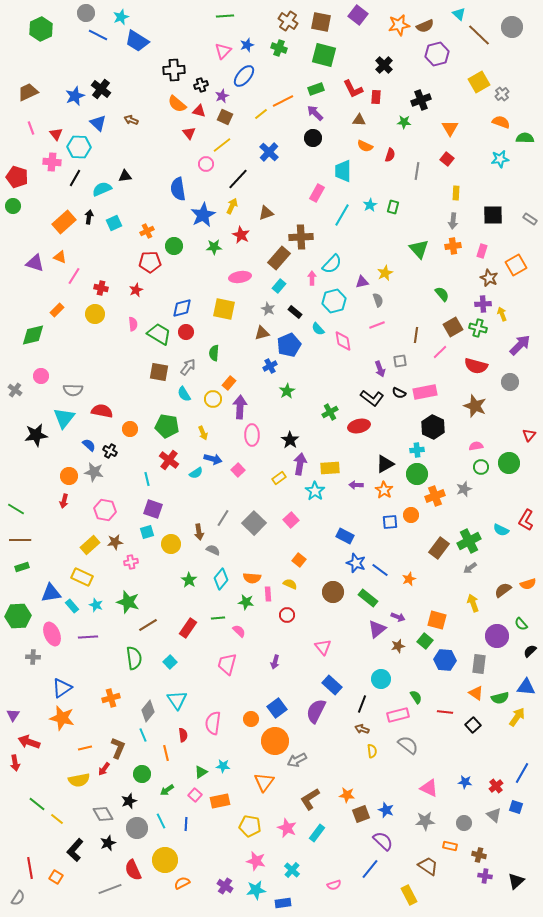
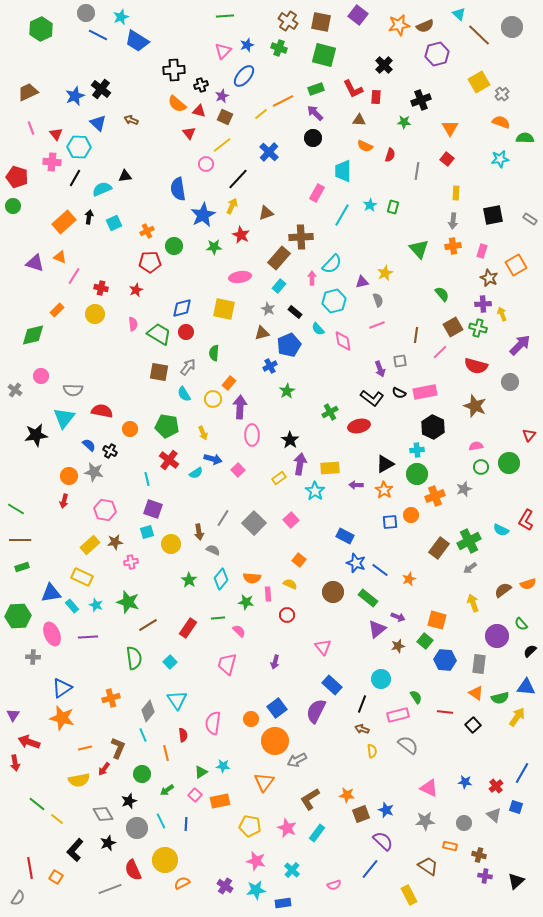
black square at (493, 215): rotated 10 degrees counterclockwise
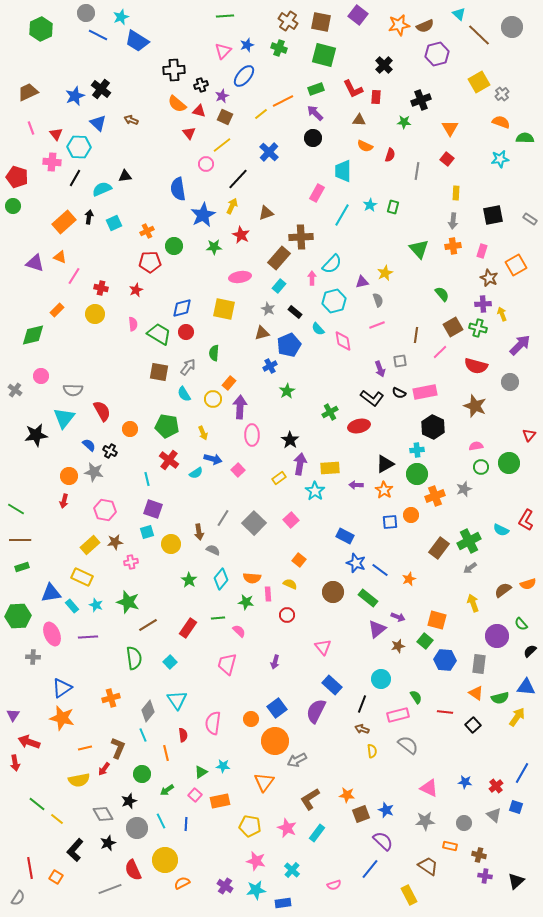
red semicircle at (102, 411): rotated 50 degrees clockwise
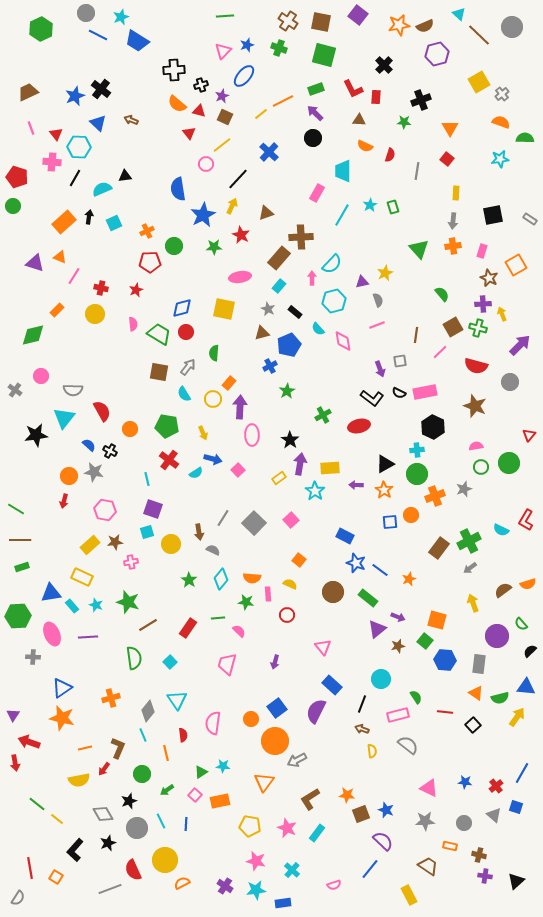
green rectangle at (393, 207): rotated 32 degrees counterclockwise
green cross at (330, 412): moved 7 px left, 3 px down
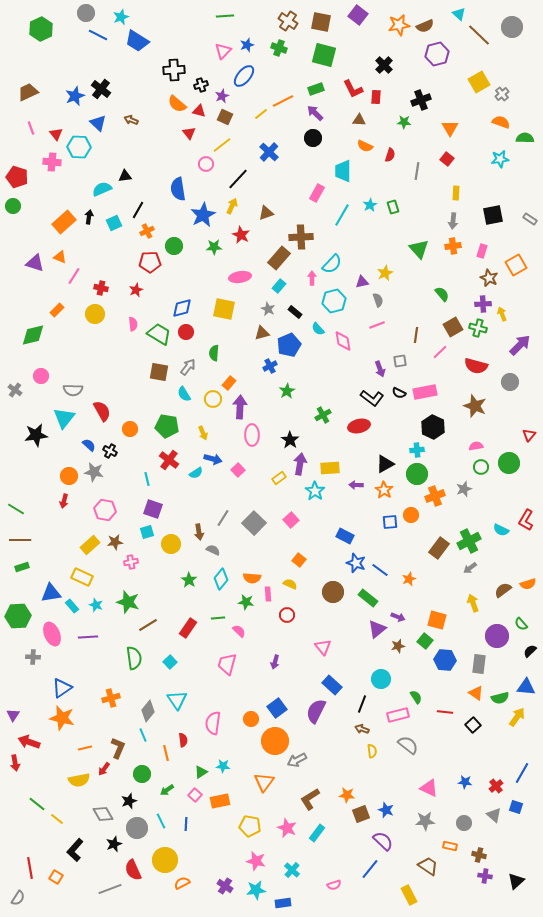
black line at (75, 178): moved 63 px right, 32 px down
red semicircle at (183, 735): moved 5 px down
black star at (108, 843): moved 6 px right, 1 px down
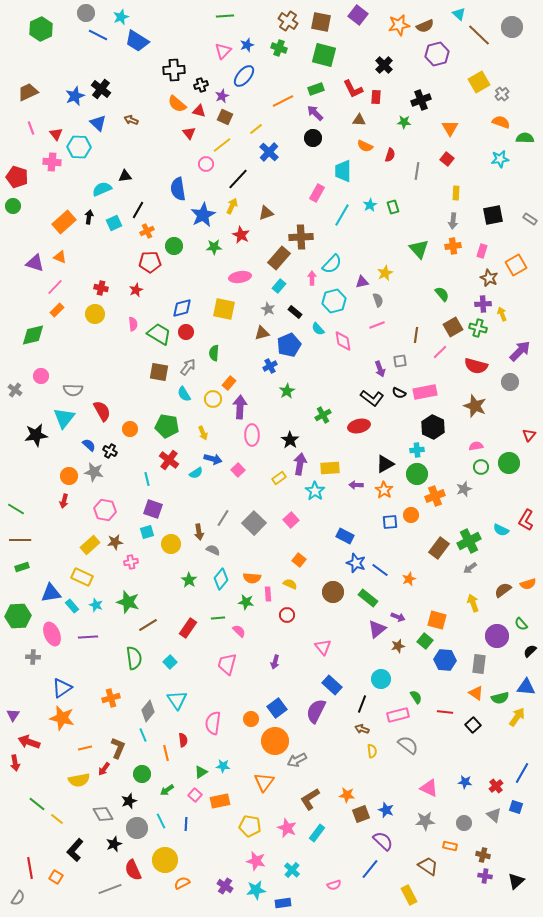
yellow line at (261, 114): moved 5 px left, 15 px down
pink line at (74, 276): moved 19 px left, 11 px down; rotated 12 degrees clockwise
purple arrow at (520, 345): moved 6 px down
brown cross at (479, 855): moved 4 px right
